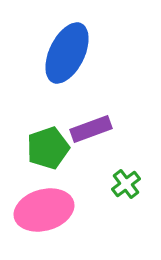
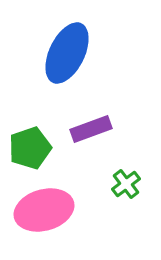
green pentagon: moved 18 px left
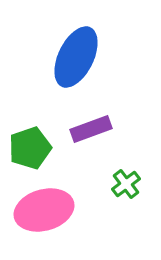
blue ellipse: moved 9 px right, 4 px down
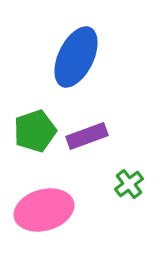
purple rectangle: moved 4 px left, 7 px down
green pentagon: moved 5 px right, 17 px up
green cross: moved 3 px right
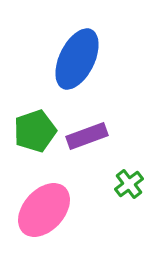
blue ellipse: moved 1 px right, 2 px down
pink ellipse: rotated 32 degrees counterclockwise
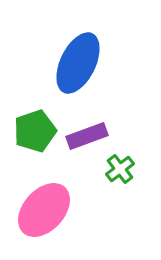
blue ellipse: moved 1 px right, 4 px down
green cross: moved 9 px left, 15 px up
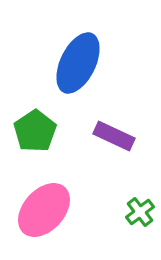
green pentagon: rotated 15 degrees counterclockwise
purple rectangle: moved 27 px right; rotated 45 degrees clockwise
green cross: moved 20 px right, 43 px down
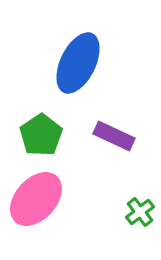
green pentagon: moved 6 px right, 4 px down
pink ellipse: moved 8 px left, 11 px up
